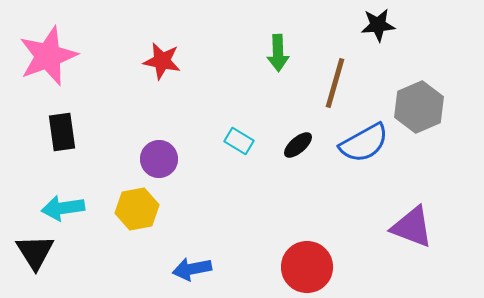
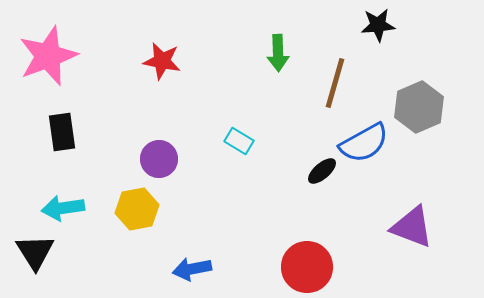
black ellipse: moved 24 px right, 26 px down
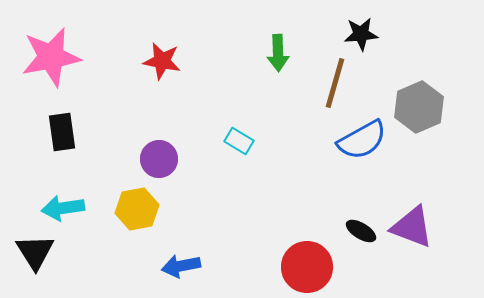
black star: moved 17 px left, 9 px down
pink star: moved 3 px right, 1 px down; rotated 10 degrees clockwise
blue semicircle: moved 2 px left, 3 px up
black ellipse: moved 39 px right, 60 px down; rotated 72 degrees clockwise
blue arrow: moved 11 px left, 3 px up
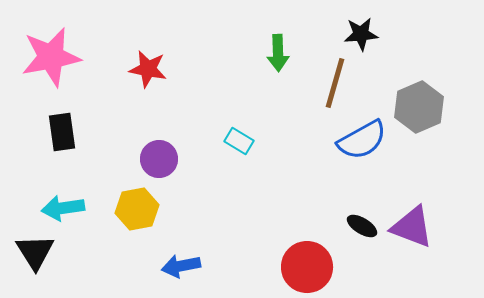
red star: moved 14 px left, 8 px down
black ellipse: moved 1 px right, 5 px up
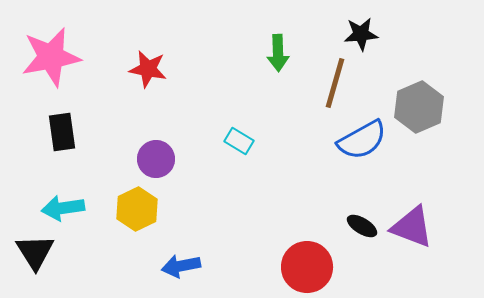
purple circle: moved 3 px left
yellow hexagon: rotated 15 degrees counterclockwise
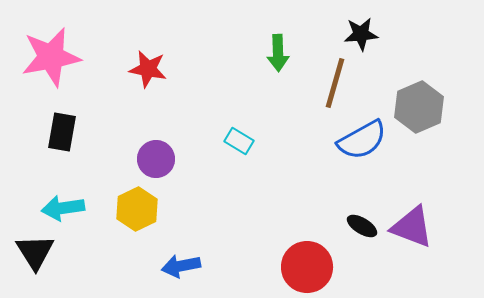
black rectangle: rotated 18 degrees clockwise
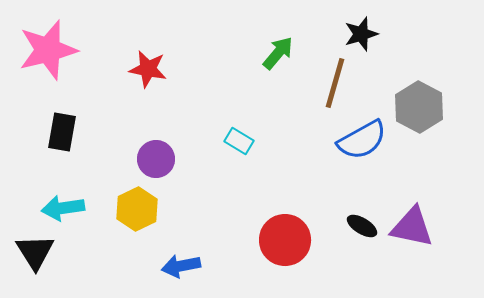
black star: rotated 12 degrees counterclockwise
green arrow: rotated 138 degrees counterclockwise
pink star: moved 3 px left, 7 px up; rotated 4 degrees counterclockwise
gray hexagon: rotated 9 degrees counterclockwise
purple triangle: rotated 9 degrees counterclockwise
red circle: moved 22 px left, 27 px up
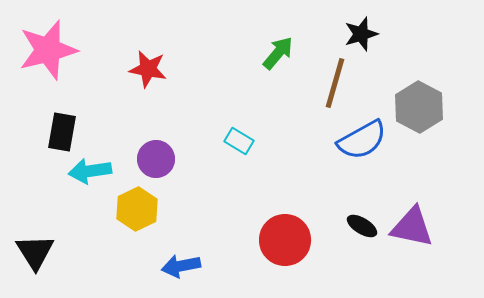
cyan arrow: moved 27 px right, 37 px up
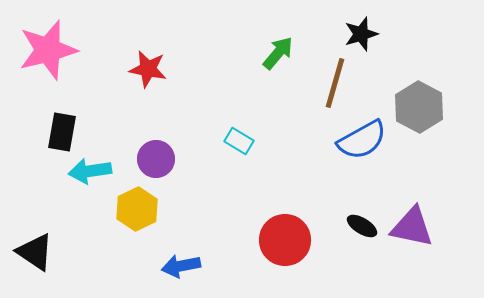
black triangle: rotated 24 degrees counterclockwise
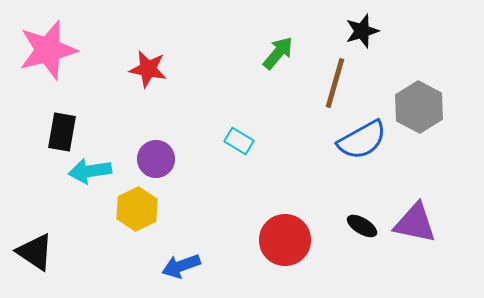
black star: moved 1 px right, 3 px up
purple triangle: moved 3 px right, 4 px up
blue arrow: rotated 9 degrees counterclockwise
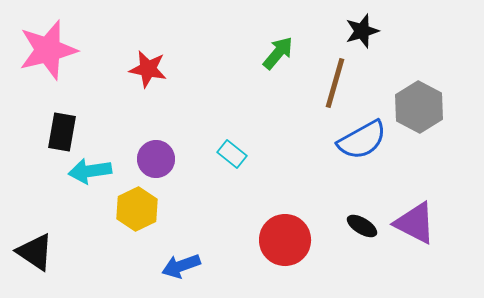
cyan rectangle: moved 7 px left, 13 px down; rotated 8 degrees clockwise
purple triangle: rotated 15 degrees clockwise
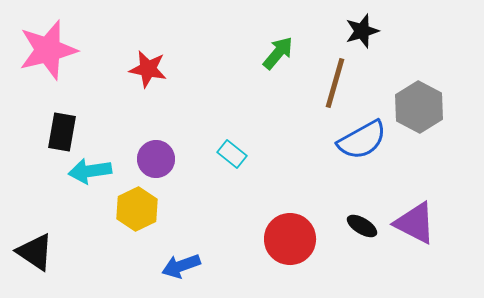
red circle: moved 5 px right, 1 px up
